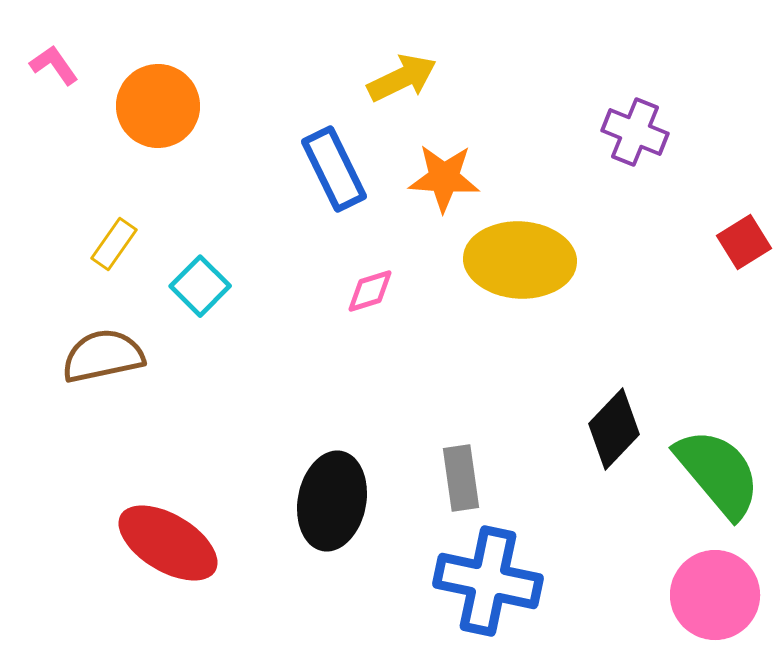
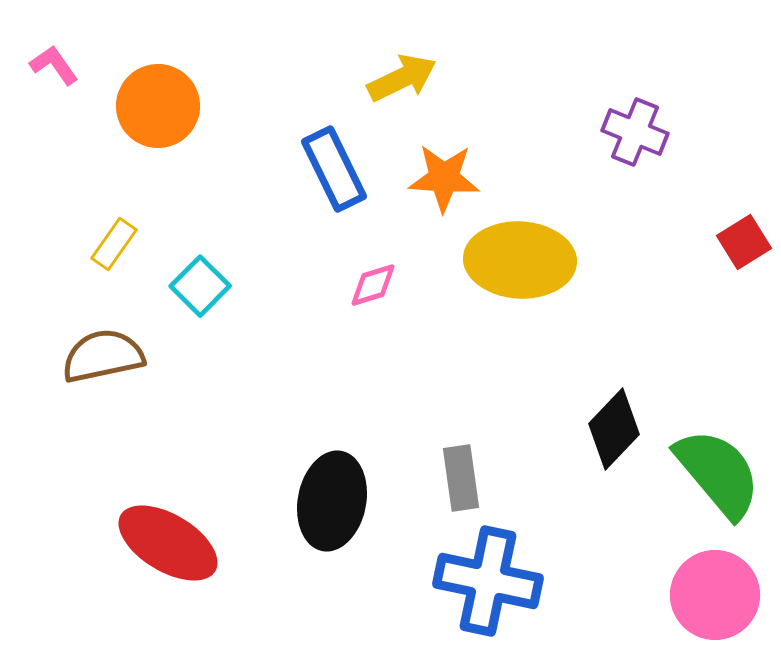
pink diamond: moved 3 px right, 6 px up
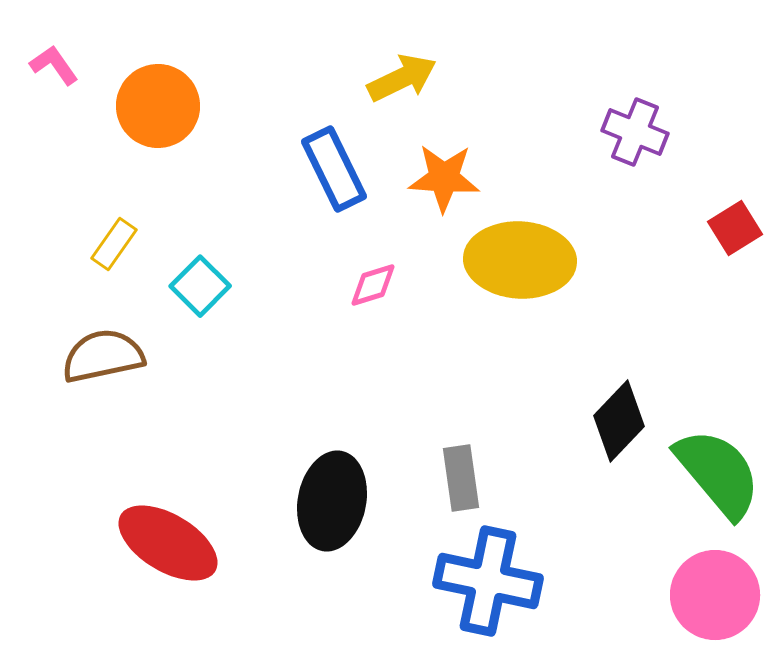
red square: moved 9 px left, 14 px up
black diamond: moved 5 px right, 8 px up
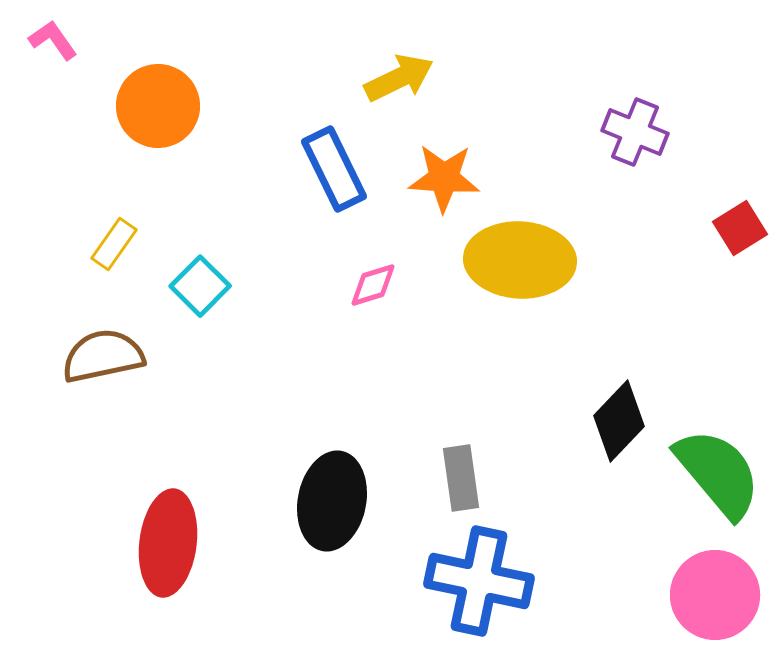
pink L-shape: moved 1 px left, 25 px up
yellow arrow: moved 3 px left
red square: moved 5 px right
red ellipse: rotated 66 degrees clockwise
blue cross: moved 9 px left
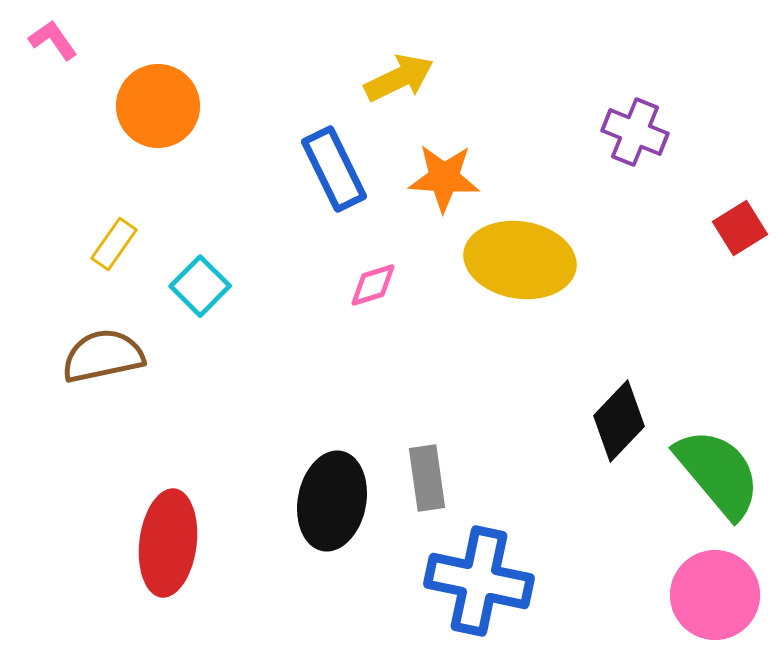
yellow ellipse: rotated 6 degrees clockwise
gray rectangle: moved 34 px left
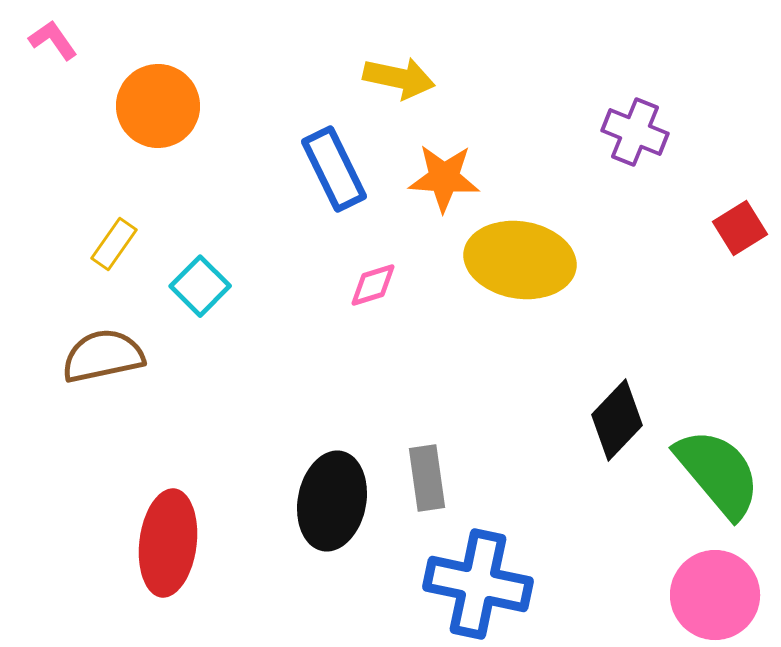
yellow arrow: rotated 38 degrees clockwise
black diamond: moved 2 px left, 1 px up
blue cross: moved 1 px left, 3 px down
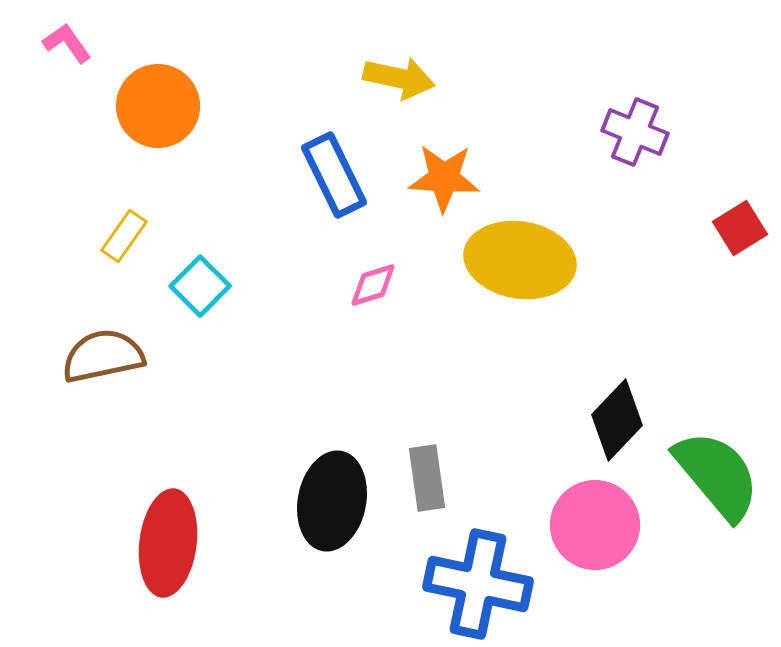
pink L-shape: moved 14 px right, 3 px down
blue rectangle: moved 6 px down
yellow rectangle: moved 10 px right, 8 px up
green semicircle: moved 1 px left, 2 px down
pink circle: moved 120 px left, 70 px up
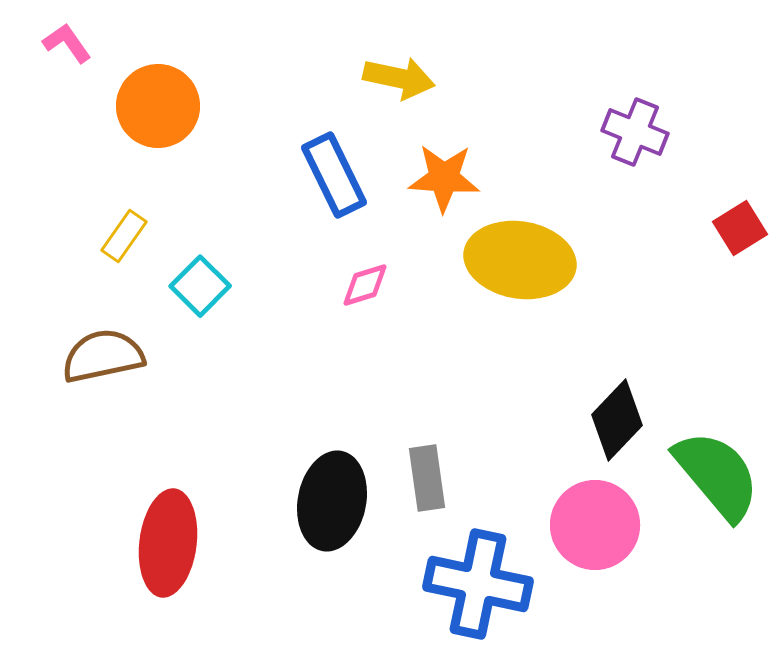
pink diamond: moved 8 px left
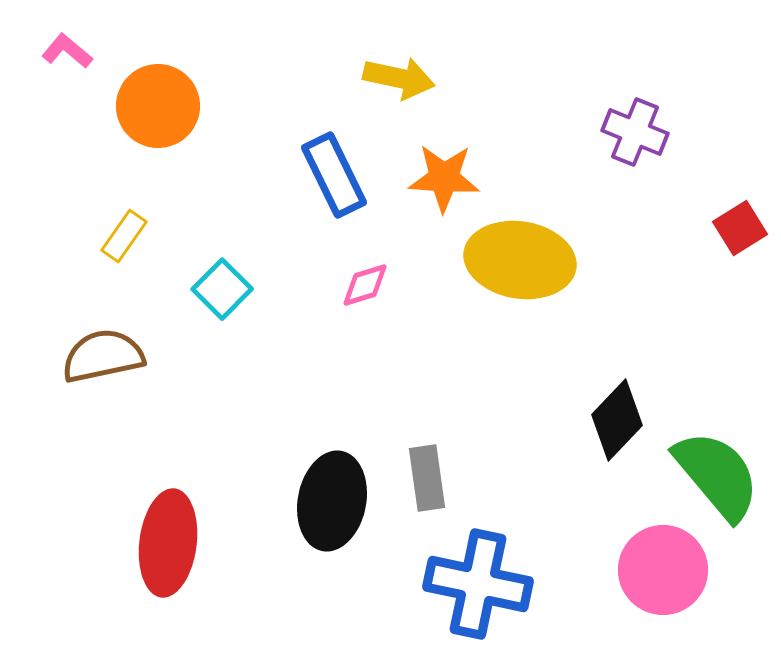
pink L-shape: moved 8 px down; rotated 15 degrees counterclockwise
cyan square: moved 22 px right, 3 px down
pink circle: moved 68 px right, 45 px down
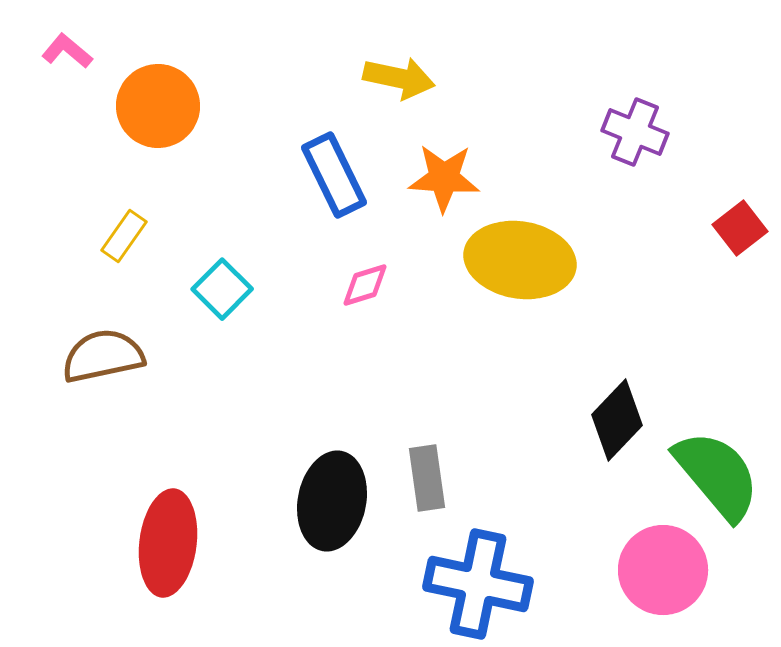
red square: rotated 6 degrees counterclockwise
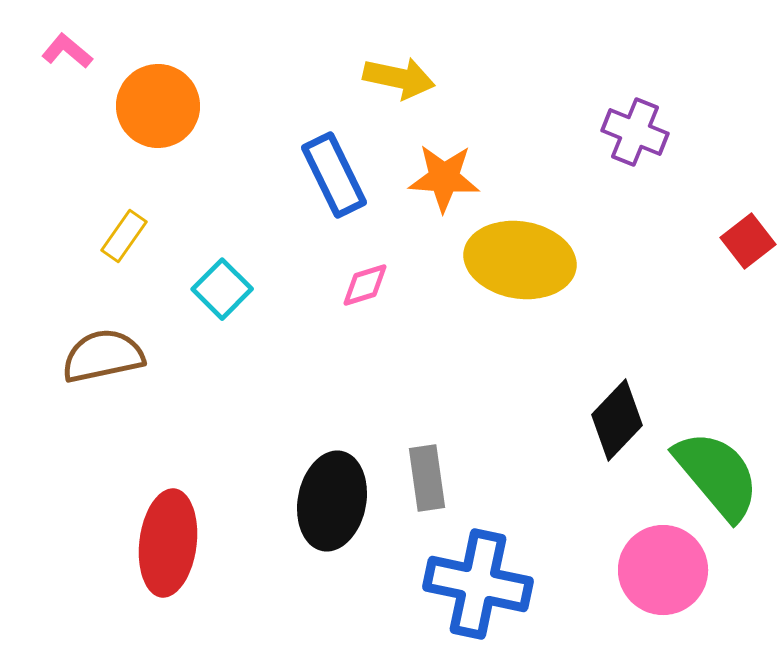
red square: moved 8 px right, 13 px down
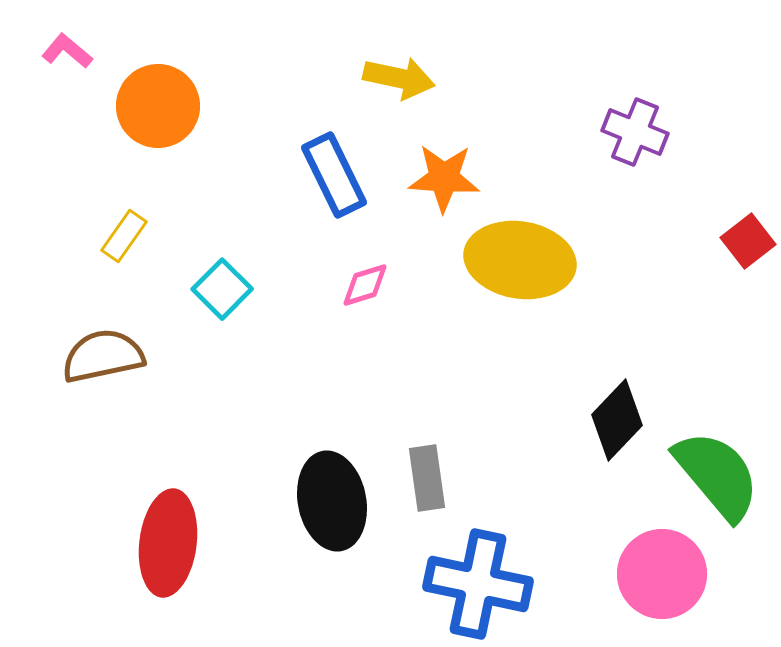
black ellipse: rotated 22 degrees counterclockwise
pink circle: moved 1 px left, 4 px down
